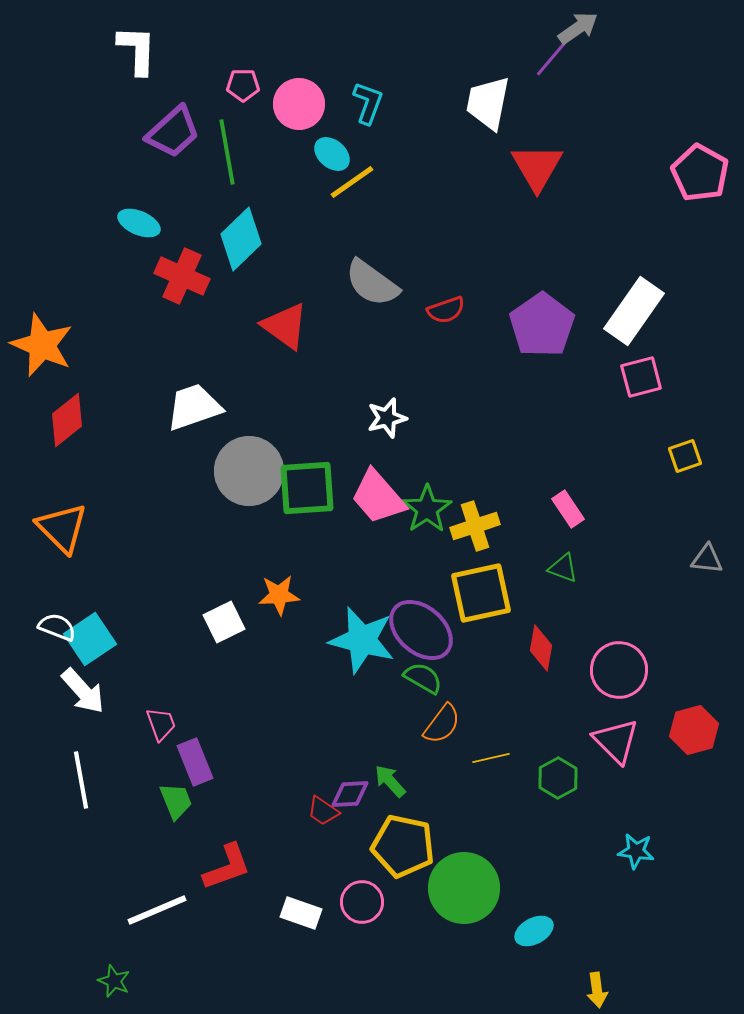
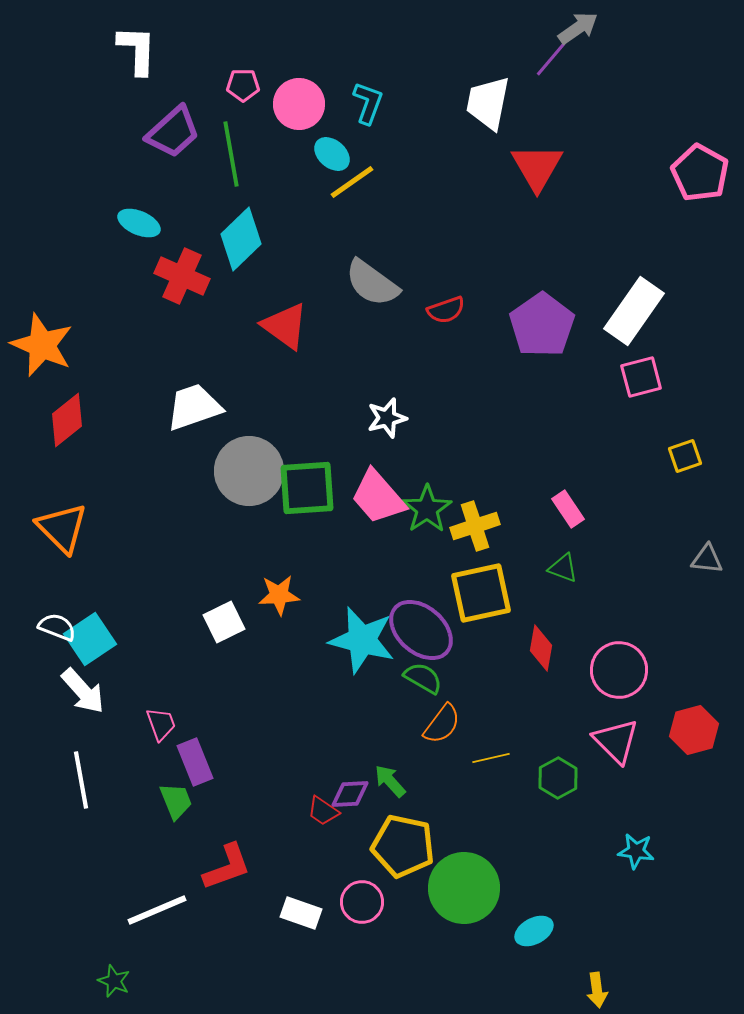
green line at (227, 152): moved 4 px right, 2 px down
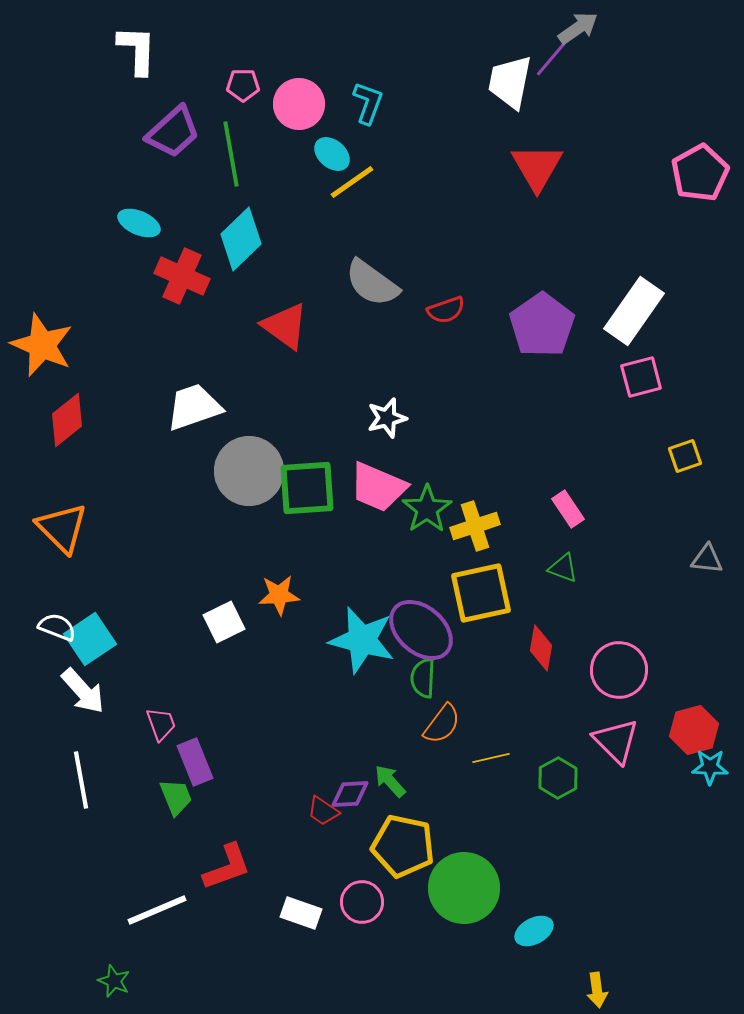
white trapezoid at (488, 103): moved 22 px right, 21 px up
pink pentagon at (700, 173): rotated 14 degrees clockwise
pink trapezoid at (378, 497): moved 10 px up; rotated 26 degrees counterclockwise
green semicircle at (423, 678): rotated 117 degrees counterclockwise
green trapezoid at (176, 801): moved 4 px up
cyan star at (636, 851): moved 74 px right, 84 px up; rotated 6 degrees counterclockwise
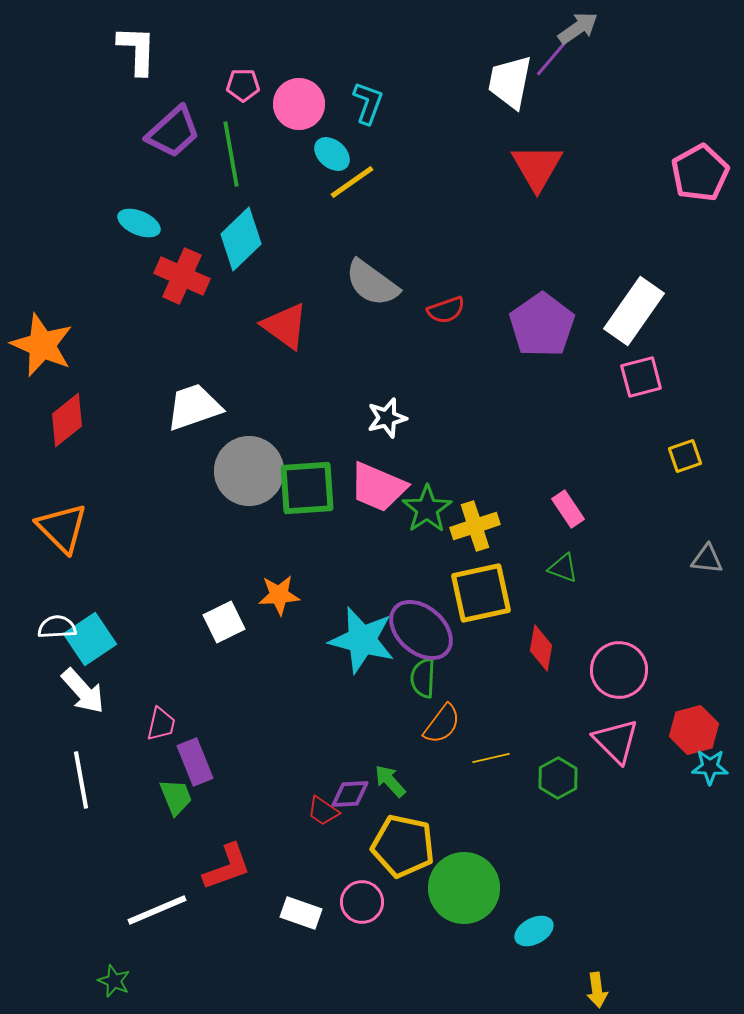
white semicircle at (57, 627): rotated 24 degrees counterclockwise
pink trapezoid at (161, 724): rotated 33 degrees clockwise
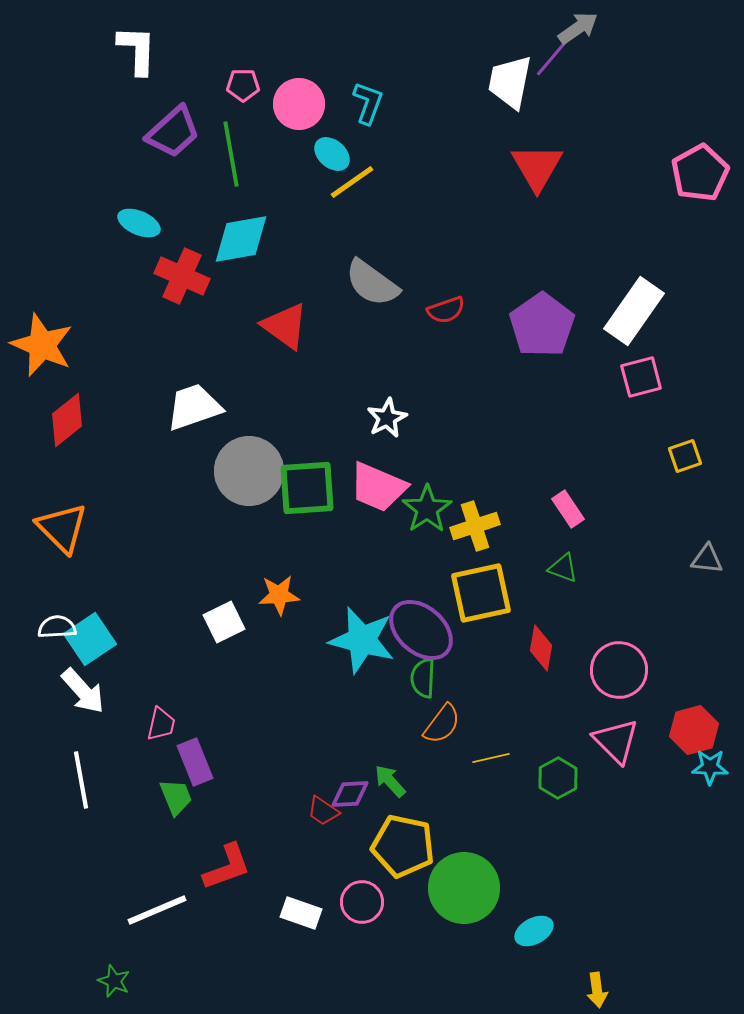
cyan diamond at (241, 239): rotated 34 degrees clockwise
white star at (387, 418): rotated 12 degrees counterclockwise
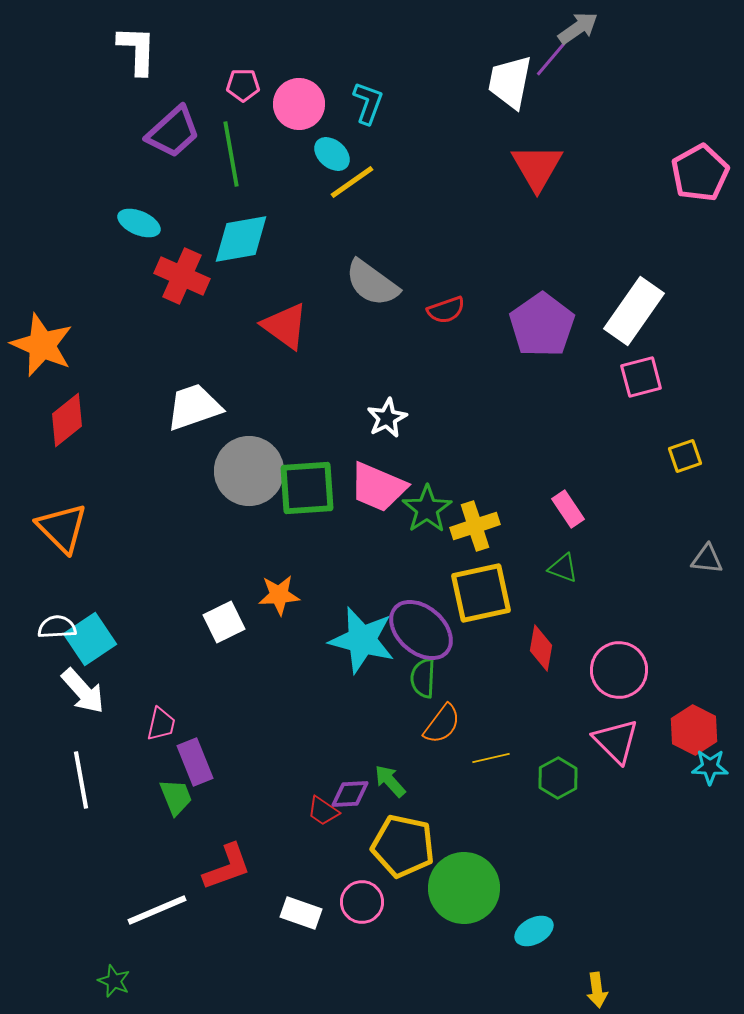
red hexagon at (694, 730): rotated 18 degrees counterclockwise
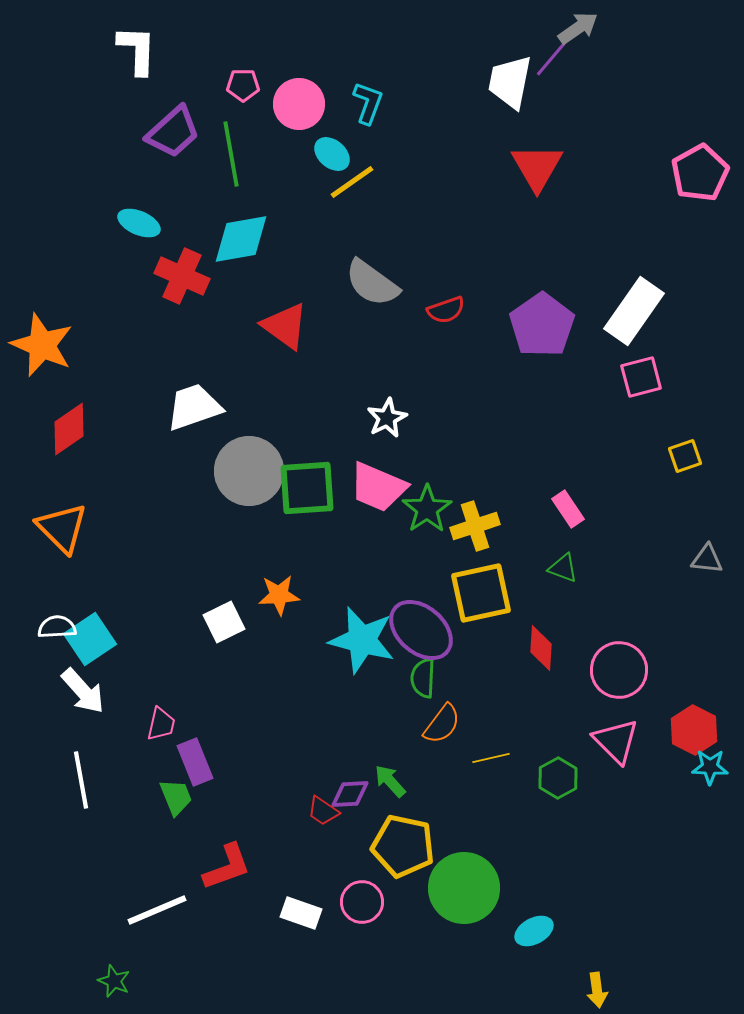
red diamond at (67, 420): moved 2 px right, 9 px down; rotated 4 degrees clockwise
red diamond at (541, 648): rotated 6 degrees counterclockwise
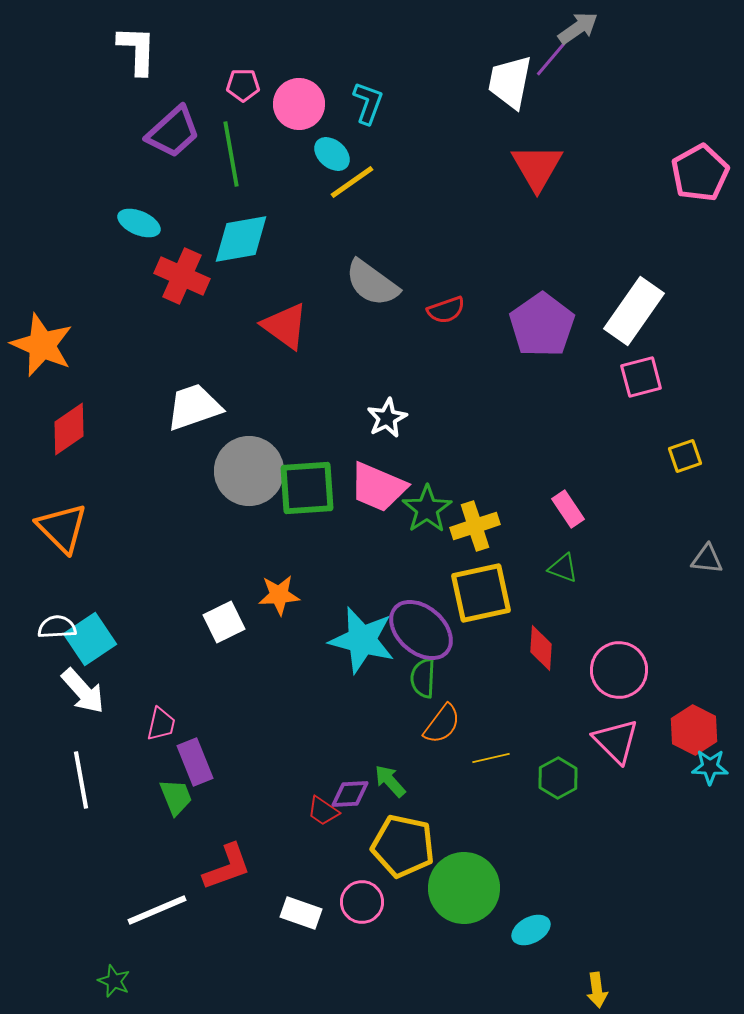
cyan ellipse at (534, 931): moved 3 px left, 1 px up
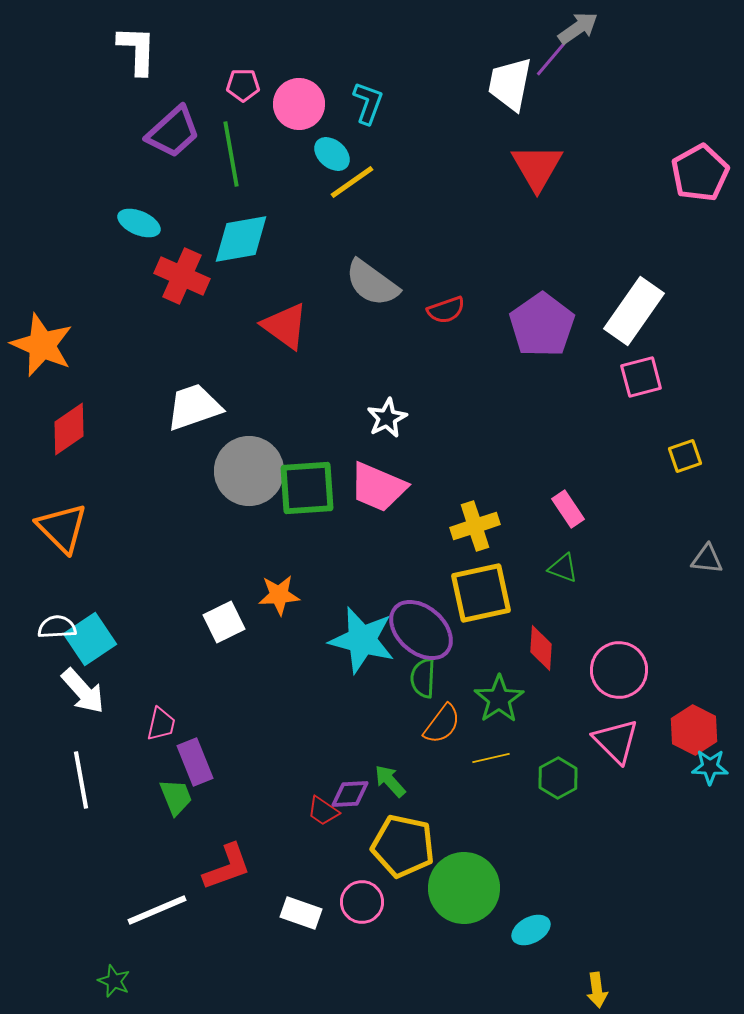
white trapezoid at (510, 82): moved 2 px down
green star at (427, 509): moved 72 px right, 190 px down
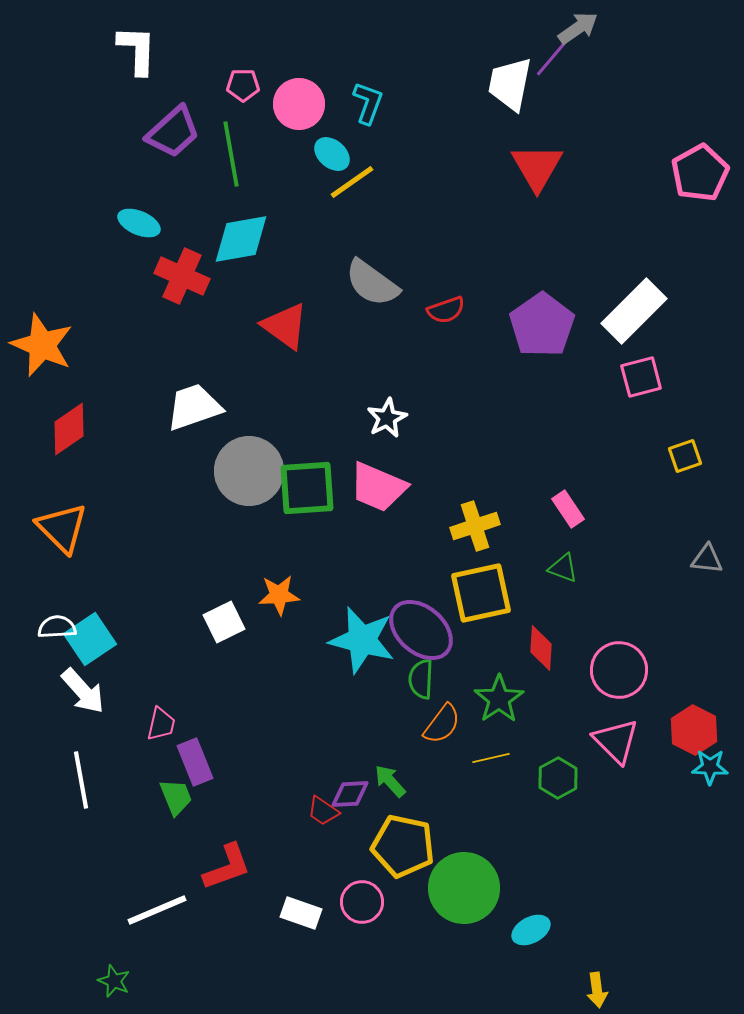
white rectangle at (634, 311): rotated 10 degrees clockwise
green semicircle at (423, 678): moved 2 px left, 1 px down
